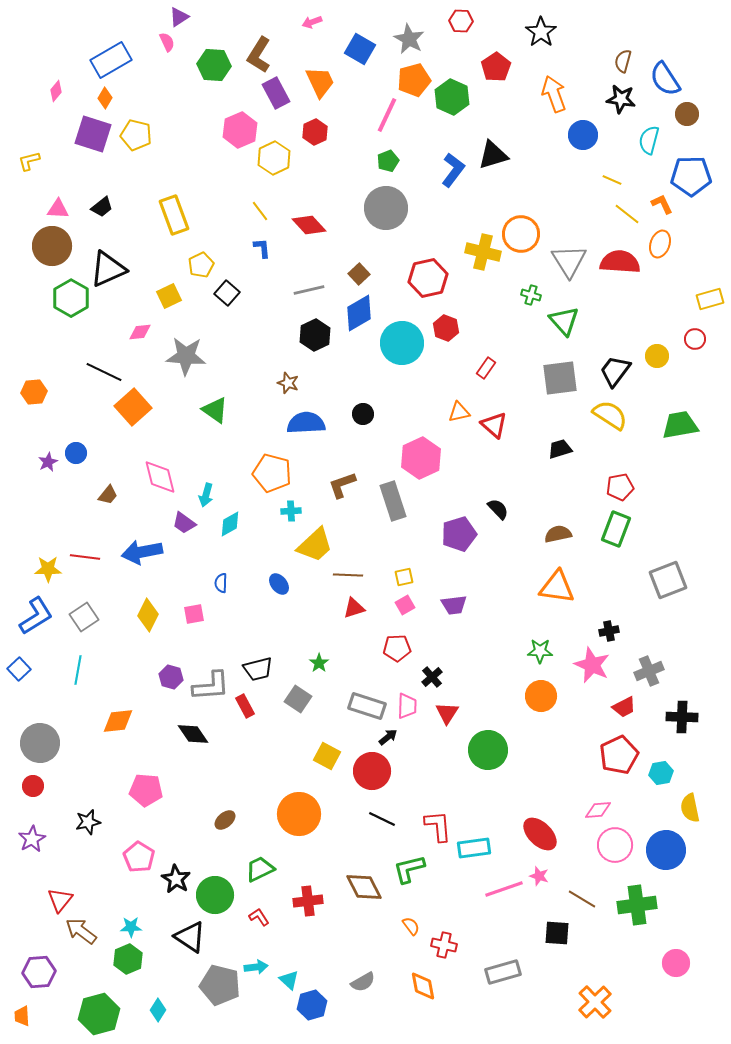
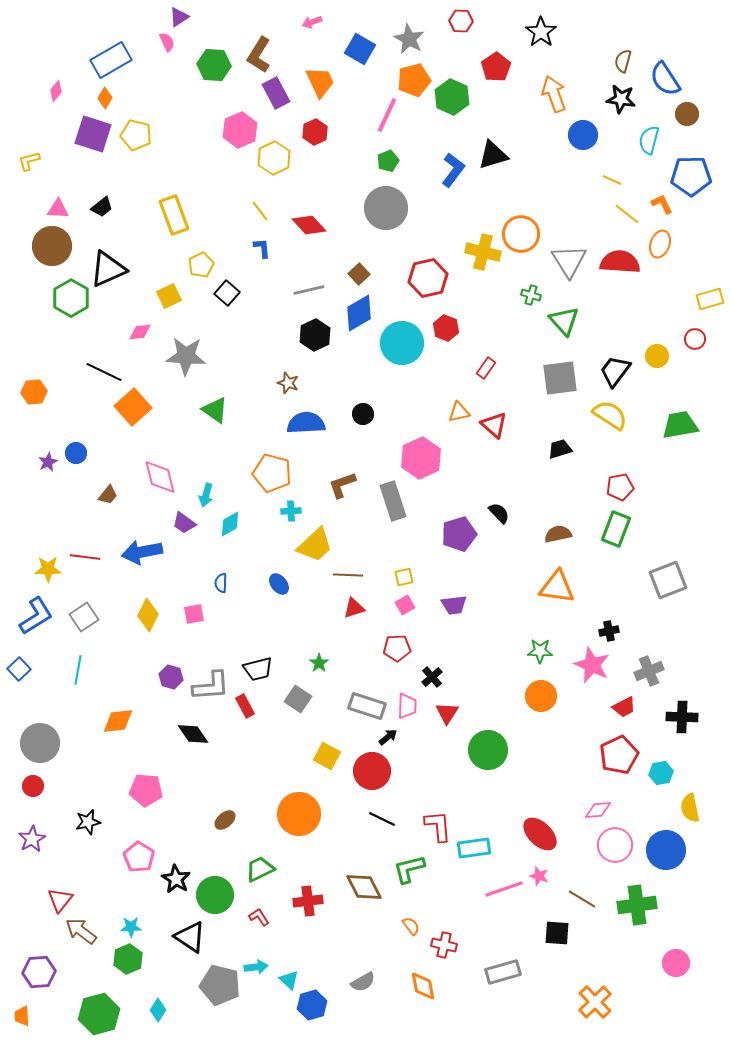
black semicircle at (498, 509): moved 1 px right, 4 px down
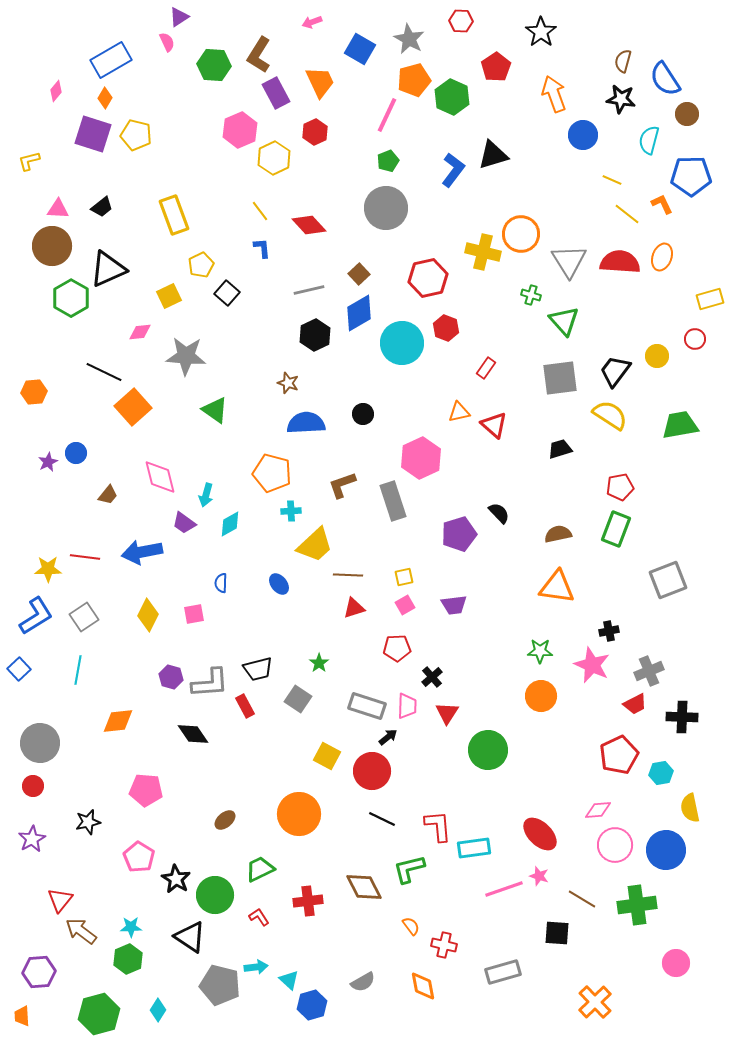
orange ellipse at (660, 244): moved 2 px right, 13 px down
gray L-shape at (211, 686): moved 1 px left, 3 px up
red trapezoid at (624, 707): moved 11 px right, 3 px up
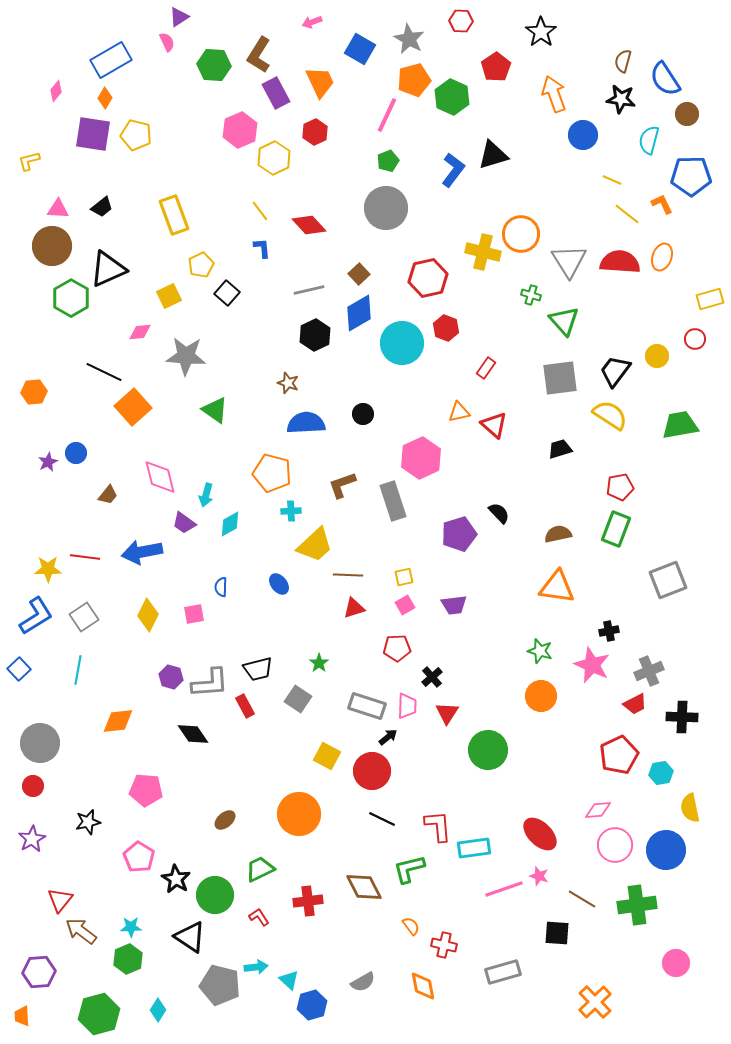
purple square at (93, 134): rotated 9 degrees counterclockwise
blue semicircle at (221, 583): moved 4 px down
green star at (540, 651): rotated 15 degrees clockwise
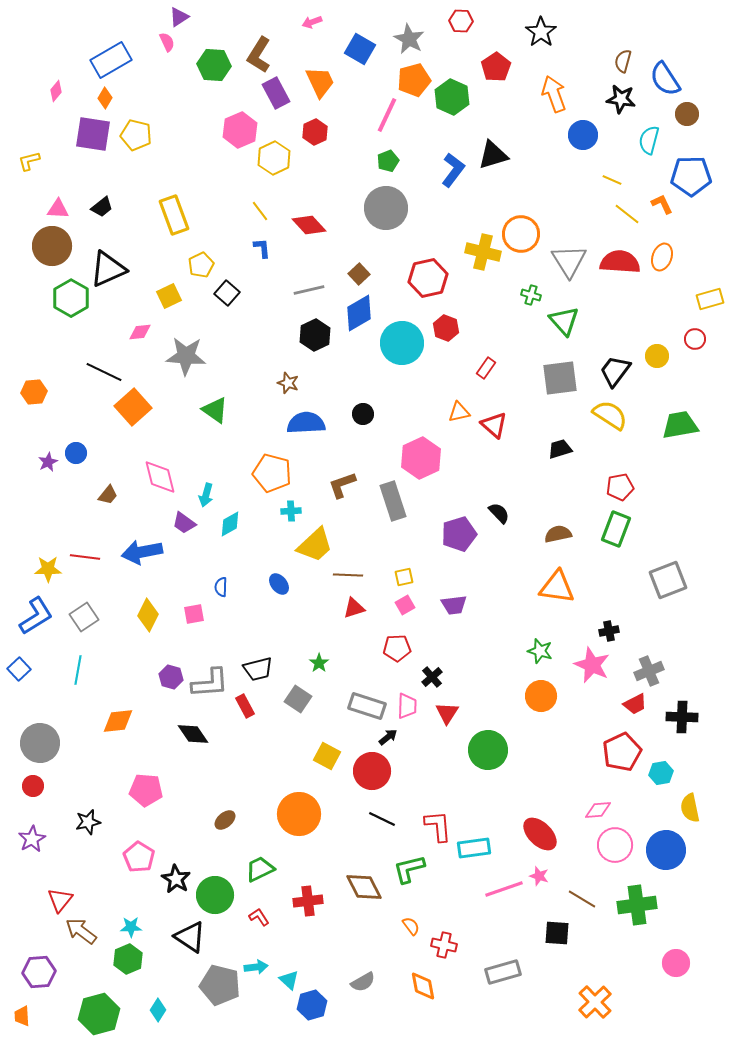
red pentagon at (619, 755): moved 3 px right, 3 px up
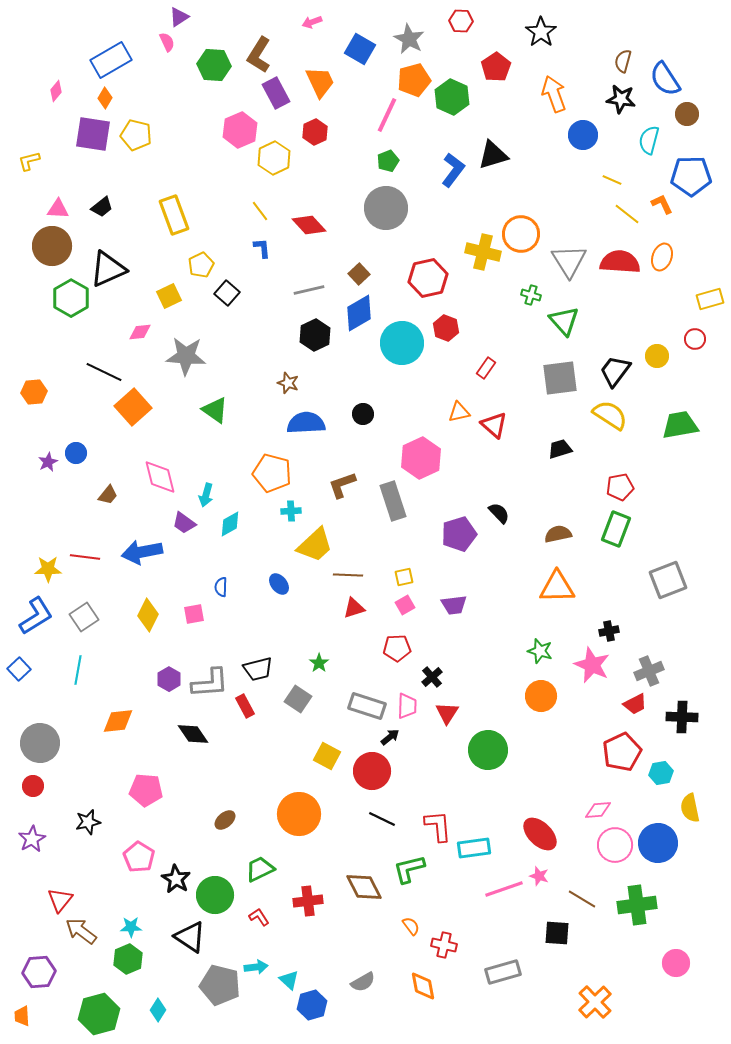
orange triangle at (557, 587): rotated 9 degrees counterclockwise
purple hexagon at (171, 677): moved 2 px left, 2 px down; rotated 15 degrees clockwise
black arrow at (388, 737): moved 2 px right
blue circle at (666, 850): moved 8 px left, 7 px up
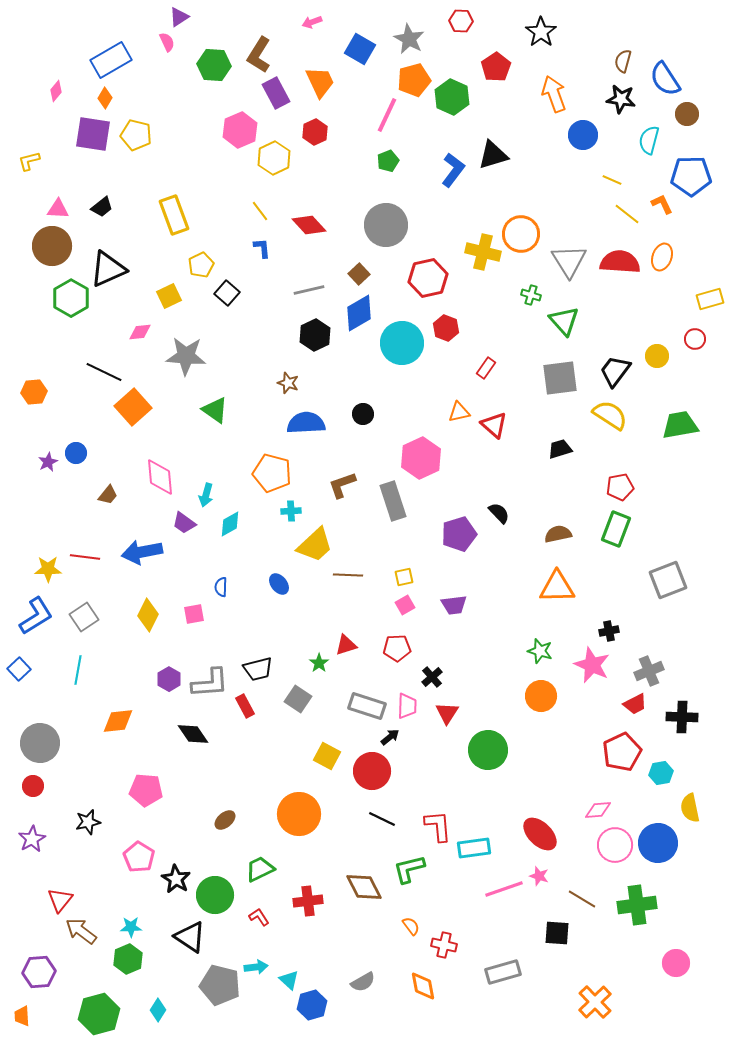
gray circle at (386, 208): moved 17 px down
pink diamond at (160, 477): rotated 9 degrees clockwise
red triangle at (354, 608): moved 8 px left, 37 px down
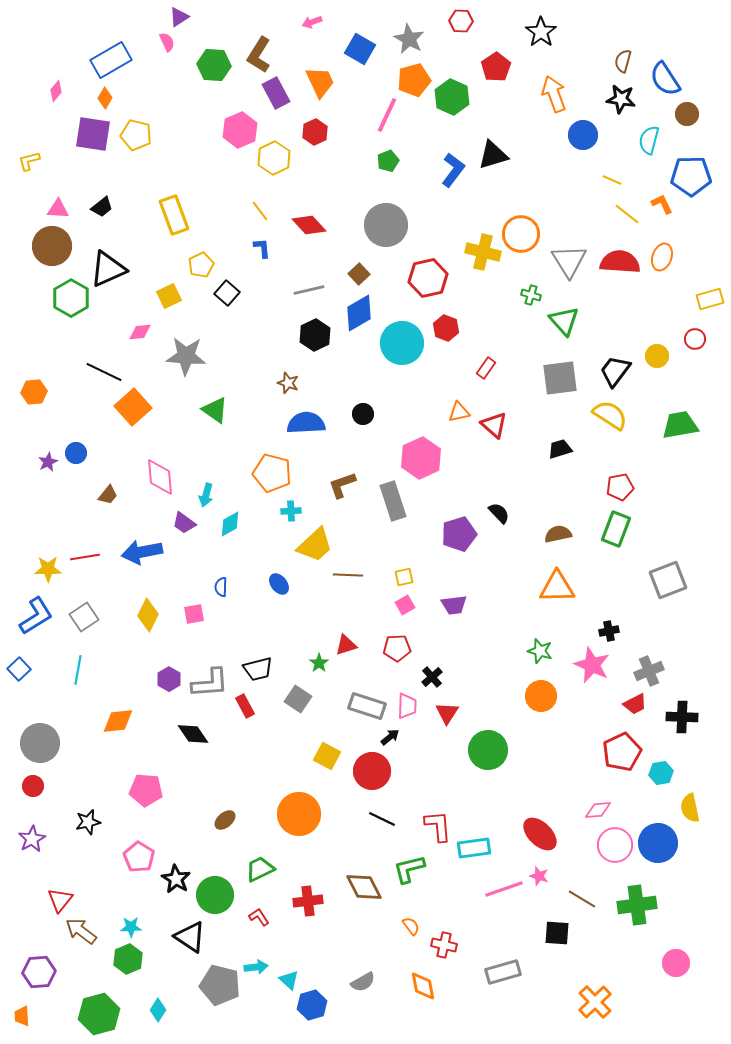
red line at (85, 557): rotated 16 degrees counterclockwise
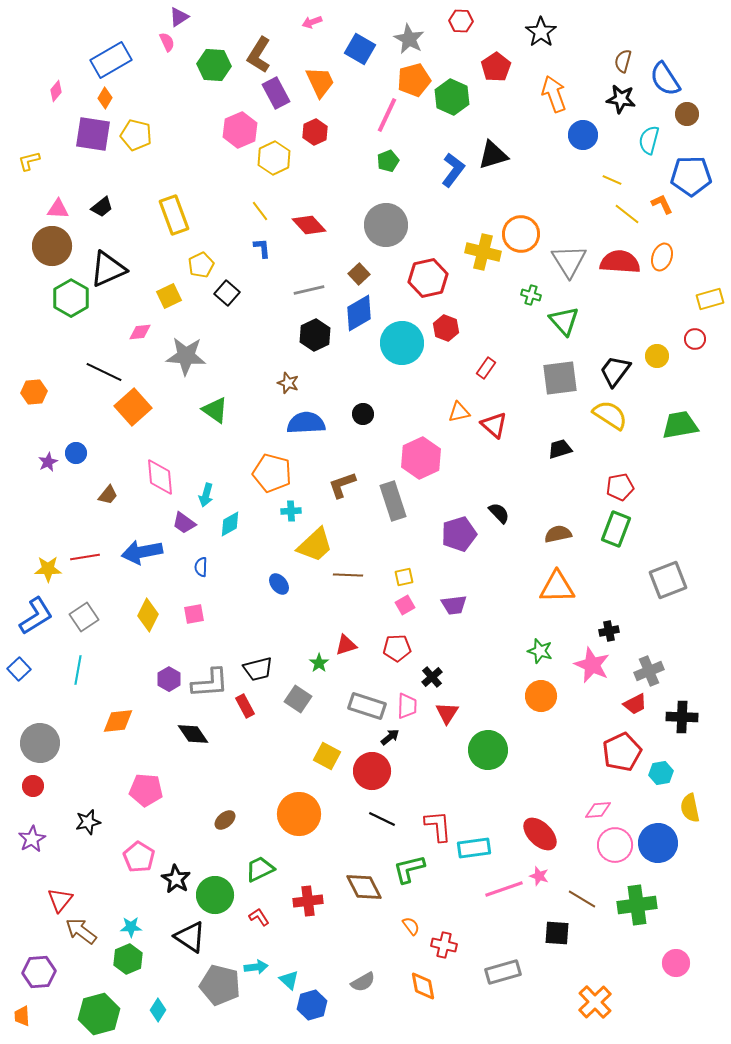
blue semicircle at (221, 587): moved 20 px left, 20 px up
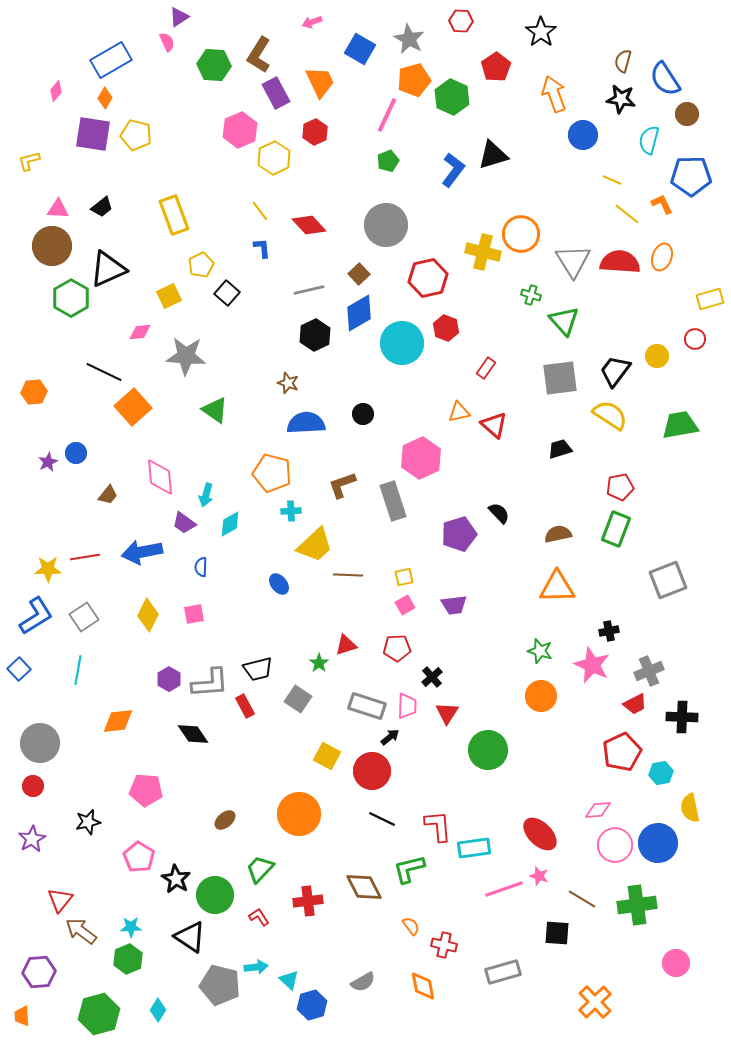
gray triangle at (569, 261): moved 4 px right
green trapezoid at (260, 869): rotated 20 degrees counterclockwise
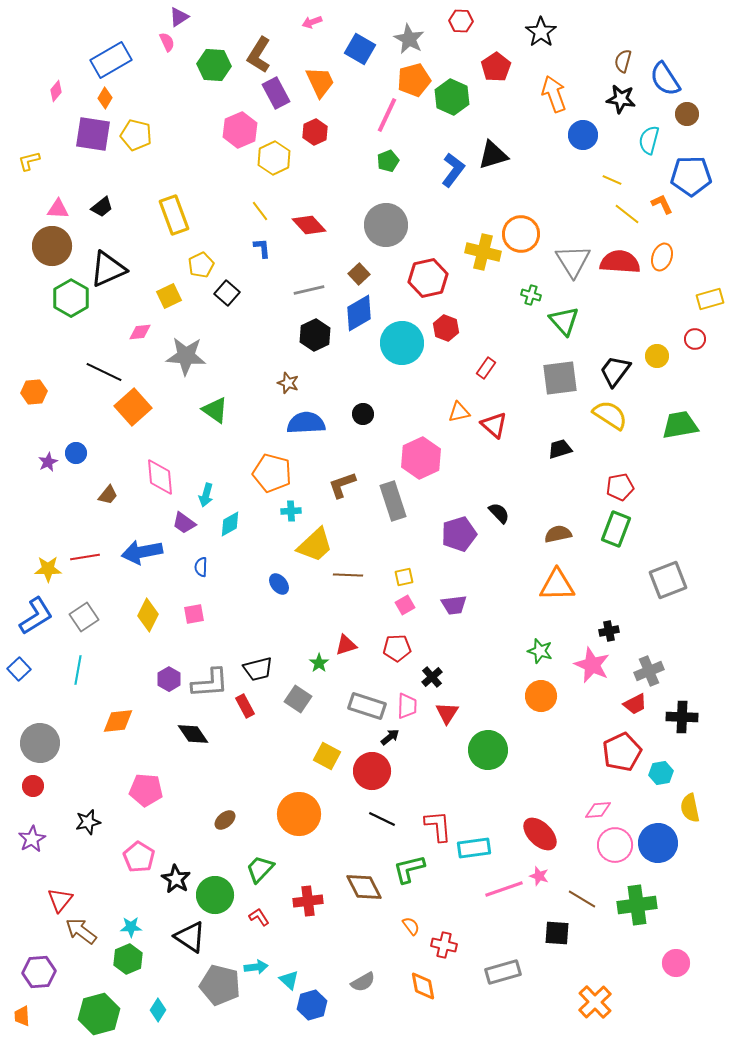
orange triangle at (557, 587): moved 2 px up
